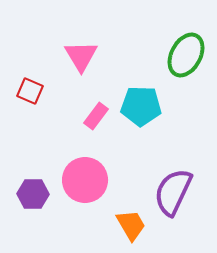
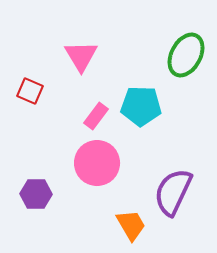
pink circle: moved 12 px right, 17 px up
purple hexagon: moved 3 px right
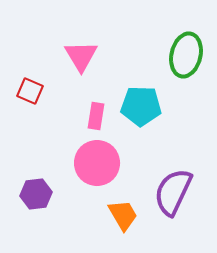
green ellipse: rotated 15 degrees counterclockwise
pink rectangle: rotated 28 degrees counterclockwise
purple hexagon: rotated 8 degrees counterclockwise
orange trapezoid: moved 8 px left, 10 px up
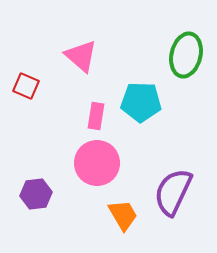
pink triangle: rotated 18 degrees counterclockwise
red square: moved 4 px left, 5 px up
cyan pentagon: moved 4 px up
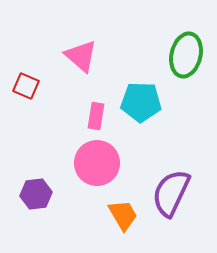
purple semicircle: moved 2 px left, 1 px down
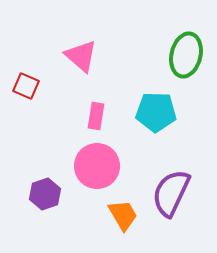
cyan pentagon: moved 15 px right, 10 px down
pink circle: moved 3 px down
purple hexagon: moved 9 px right; rotated 12 degrees counterclockwise
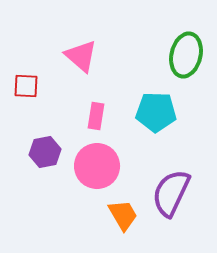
red square: rotated 20 degrees counterclockwise
purple hexagon: moved 42 px up; rotated 8 degrees clockwise
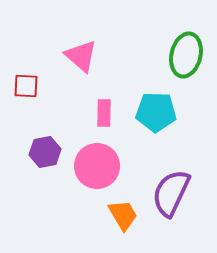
pink rectangle: moved 8 px right, 3 px up; rotated 8 degrees counterclockwise
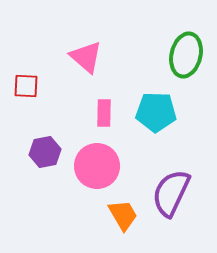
pink triangle: moved 5 px right, 1 px down
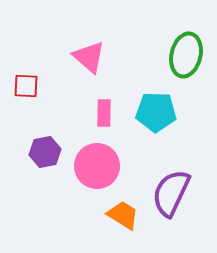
pink triangle: moved 3 px right
orange trapezoid: rotated 28 degrees counterclockwise
